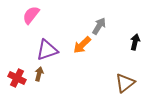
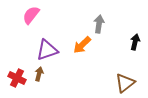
gray arrow: moved 2 px up; rotated 24 degrees counterclockwise
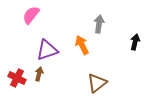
orange arrow: rotated 108 degrees clockwise
brown triangle: moved 28 px left
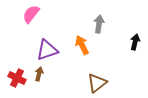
pink semicircle: moved 1 px up
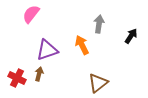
black arrow: moved 4 px left, 6 px up; rotated 21 degrees clockwise
brown triangle: moved 1 px right
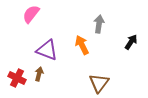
black arrow: moved 6 px down
purple triangle: rotated 40 degrees clockwise
brown triangle: moved 1 px right; rotated 15 degrees counterclockwise
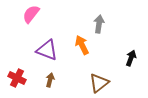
black arrow: moved 16 px down; rotated 14 degrees counterclockwise
brown arrow: moved 11 px right, 6 px down
brown triangle: rotated 15 degrees clockwise
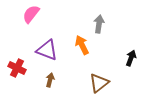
red cross: moved 10 px up
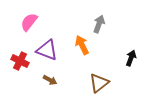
pink semicircle: moved 2 px left, 8 px down
gray arrow: rotated 12 degrees clockwise
red cross: moved 3 px right, 7 px up
brown arrow: rotated 104 degrees clockwise
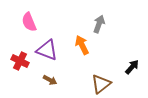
pink semicircle: rotated 60 degrees counterclockwise
black arrow: moved 1 px right, 9 px down; rotated 21 degrees clockwise
brown triangle: moved 2 px right, 1 px down
